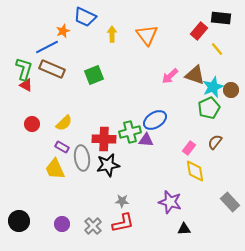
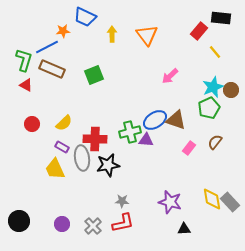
orange star: rotated 16 degrees clockwise
yellow line: moved 2 px left, 3 px down
green L-shape: moved 9 px up
brown triangle: moved 19 px left, 45 px down
red cross: moved 9 px left
yellow diamond: moved 17 px right, 28 px down
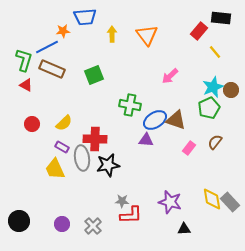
blue trapezoid: rotated 30 degrees counterclockwise
green cross: moved 27 px up; rotated 25 degrees clockwise
red L-shape: moved 8 px right, 8 px up; rotated 10 degrees clockwise
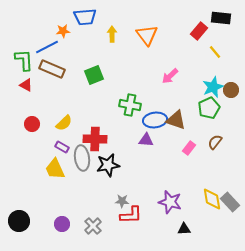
green L-shape: rotated 20 degrees counterclockwise
blue ellipse: rotated 25 degrees clockwise
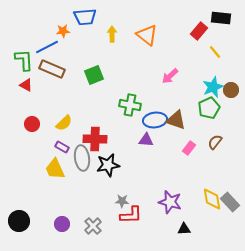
orange triangle: rotated 15 degrees counterclockwise
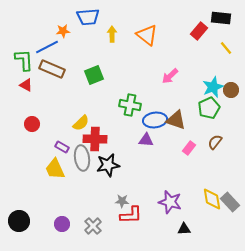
blue trapezoid: moved 3 px right
yellow line: moved 11 px right, 4 px up
yellow semicircle: moved 17 px right
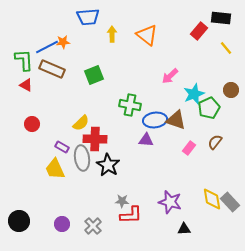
orange star: moved 11 px down
cyan star: moved 19 px left, 7 px down
black star: rotated 30 degrees counterclockwise
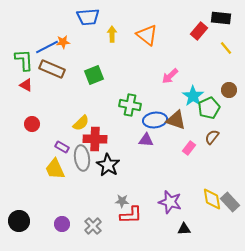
brown circle: moved 2 px left
cyan star: moved 1 px left, 2 px down; rotated 15 degrees counterclockwise
brown semicircle: moved 3 px left, 5 px up
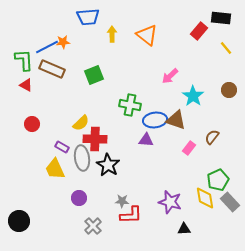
green pentagon: moved 9 px right, 72 px down
yellow diamond: moved 7 px left, 1 px up
purple circle: moved 17 px right, 26 px up
